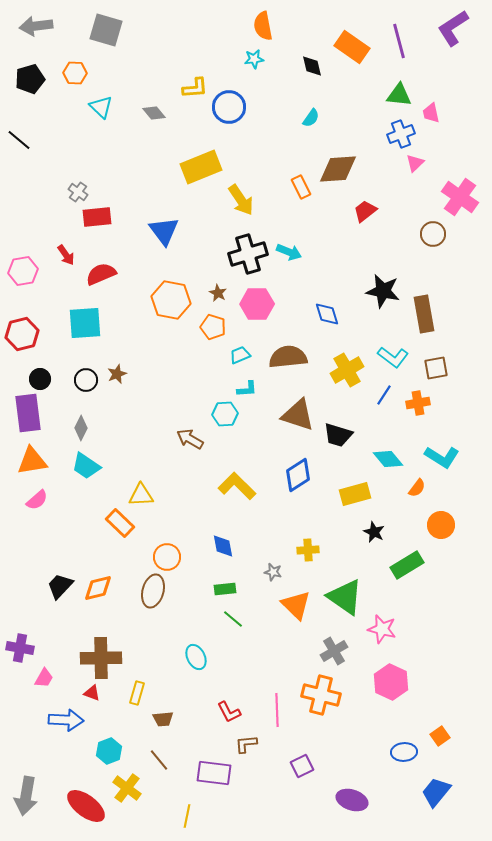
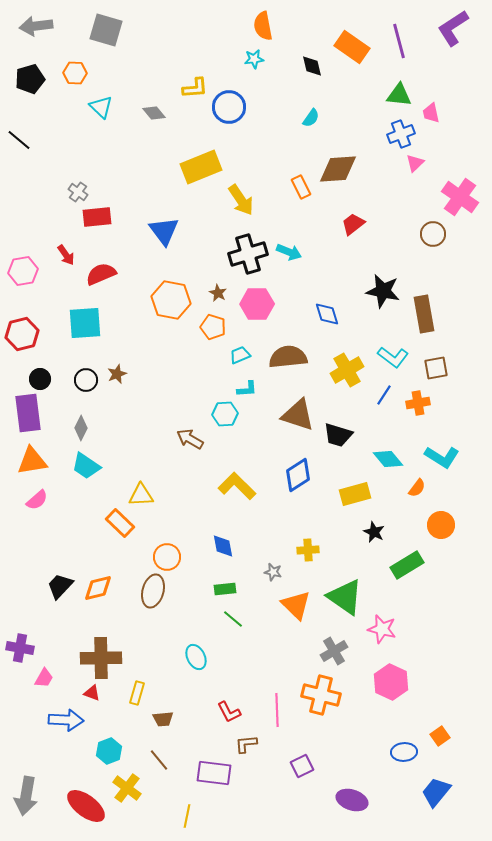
red trapezoid at (365, 211): moved 12 px left, 13 px down
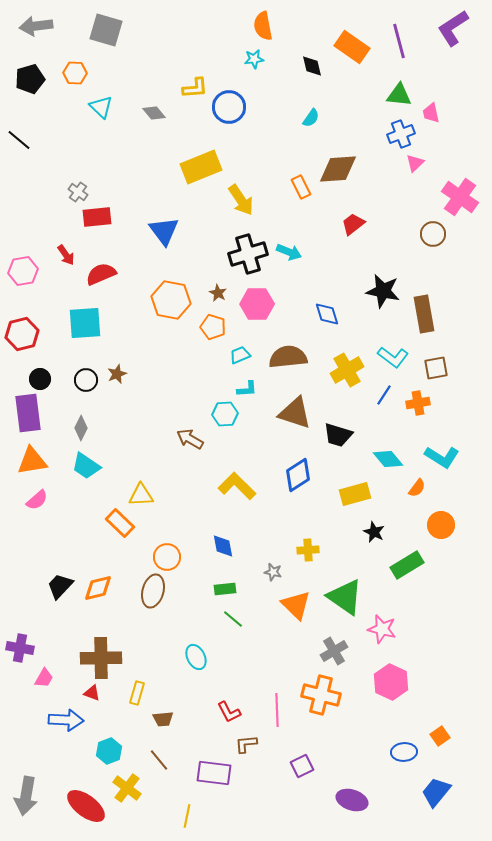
brown triangle at (298, 415): moved 3 px left, 2 px up
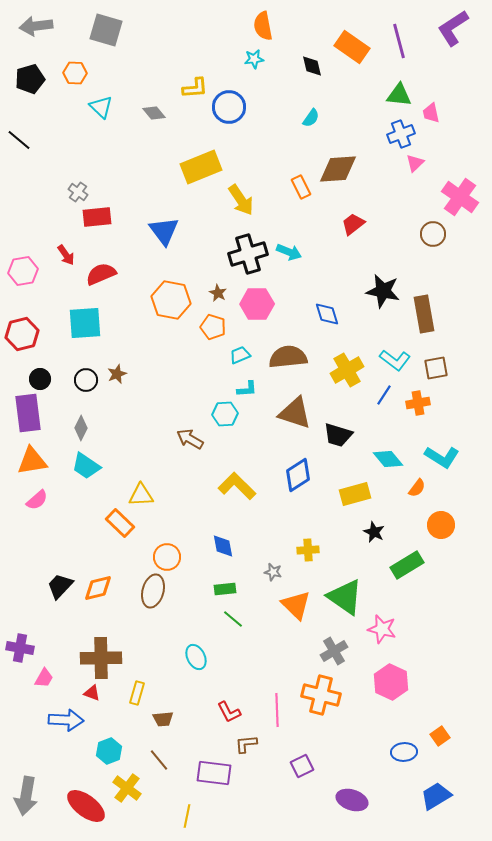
cyan L-shape at (393, 357): moved 2 px right, 3 px down
blue trapezoid at (436, 792): moved 4 px down; rotated 20 degrees clockwise
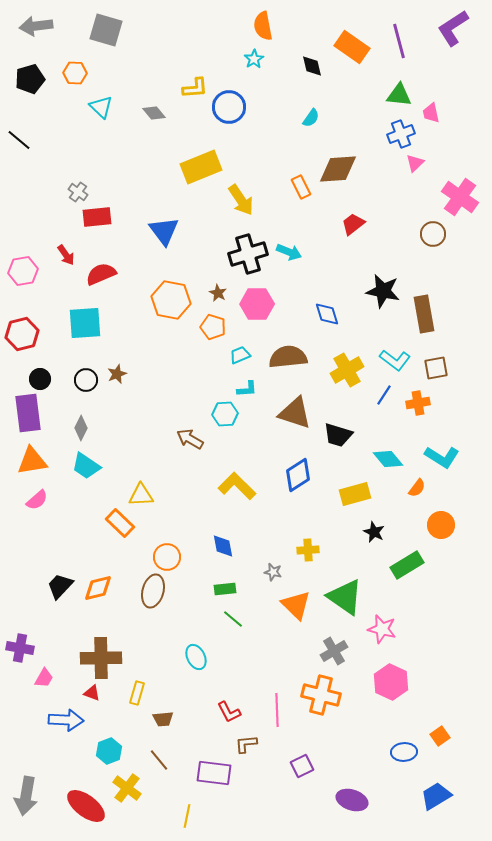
cyan star at (254, 59): rotated 24 degrees counterclockwise
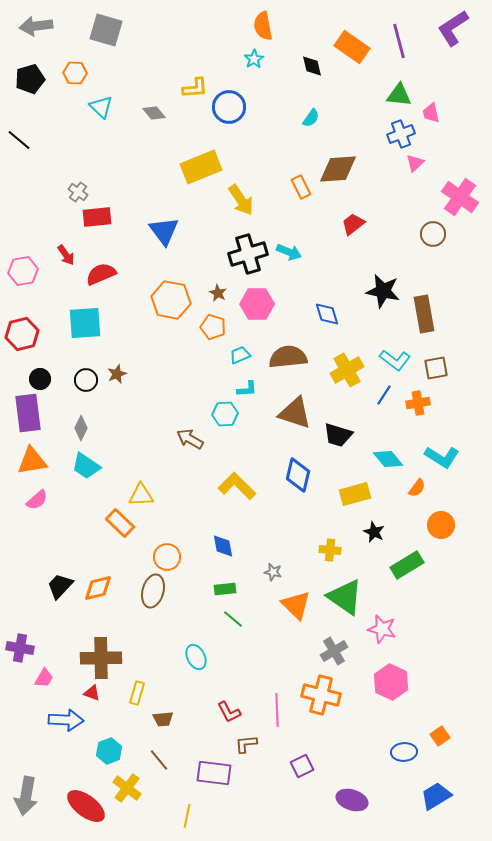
blue diamond at (298, 475): rotated 44 degrees counterclockwise
yellow cross at (308, 550): moved 22 px right; rotated 10 degrees clockwise
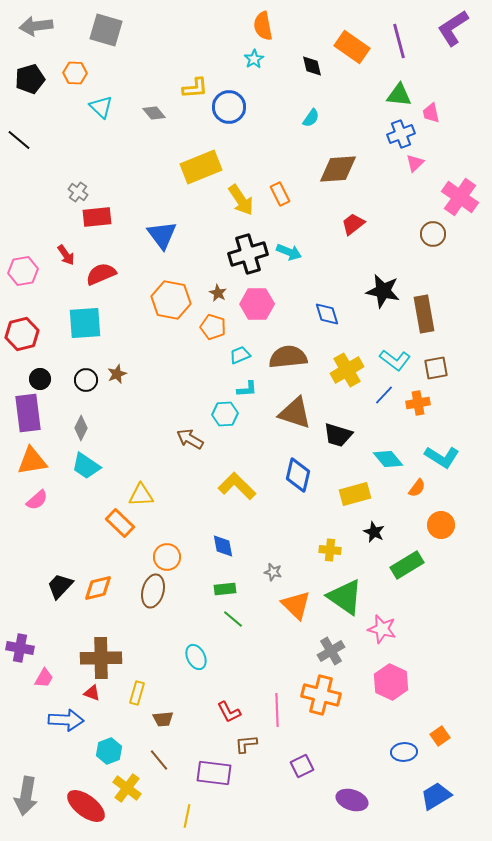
orange rectangle at (301, 187): moved 21 px left, 7 px down
blue triangle at (164, 231): moved 2 px left, 4 px down
blue line at (384, 395): rotated 10 degrees clockwise
gray cross at (334, 651): moved 3 px left
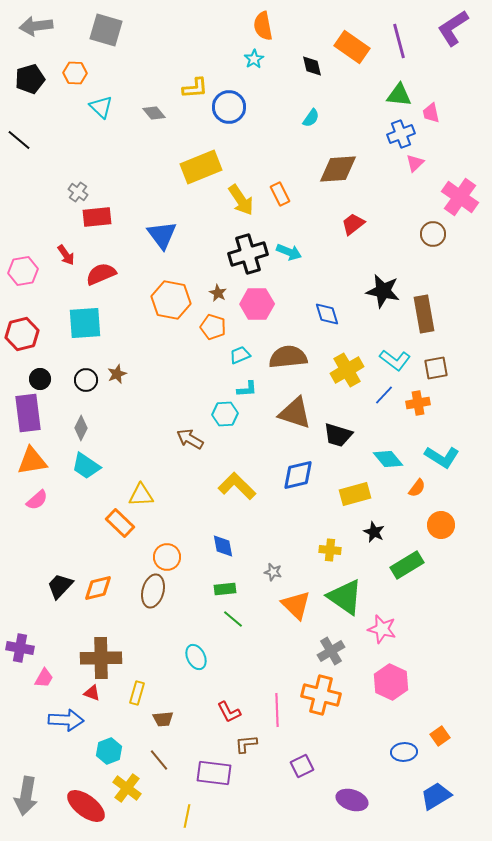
blue diamond at (298, 475): rotated 64 degrees clockwise
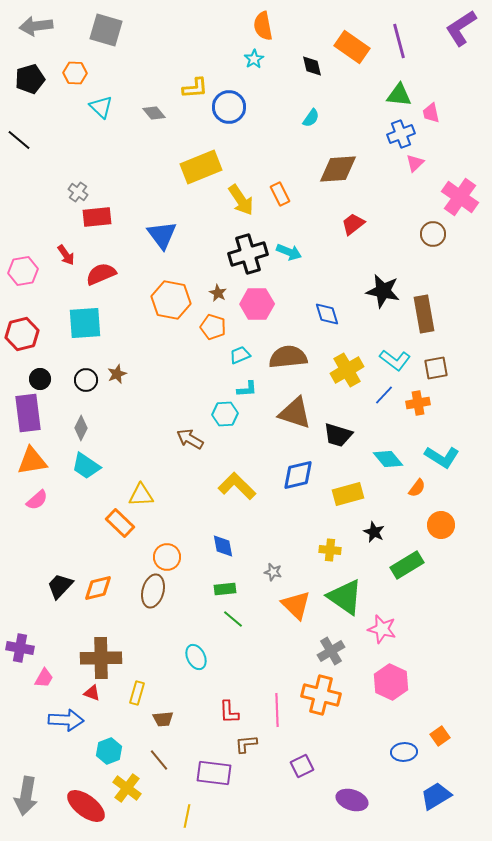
purple L-shape at (453, 28): moved 8 px right
yellow rectangle at (355, 494): moved 7 px left
red L-shape at (229, 712): rotated 25 degrees clockwise
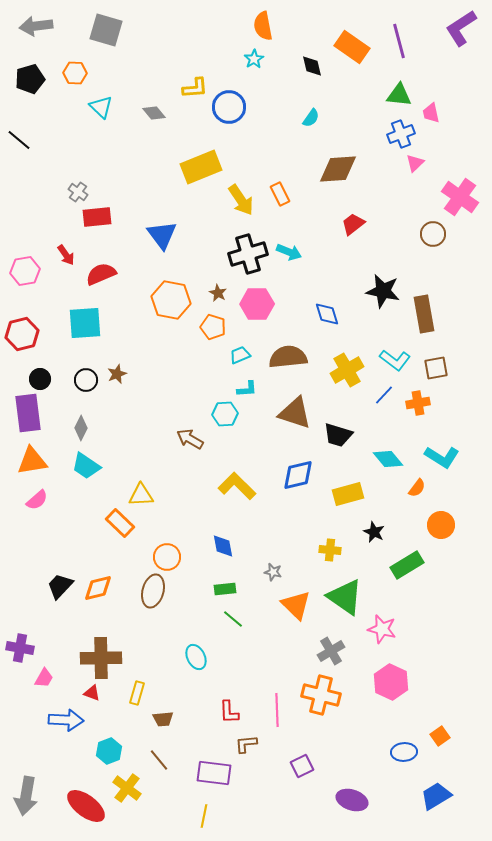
pink hexagon at (23, 271): moved 2 px right
yellow line at (187, 816): moved 17 px right
